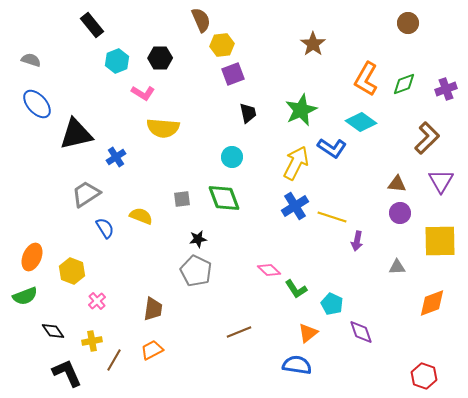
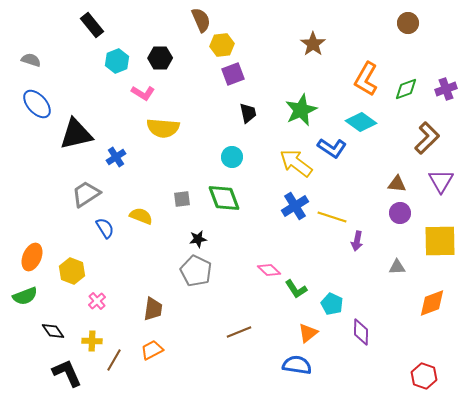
green diamond at (404, 84): moved 2 px right, 5 px down
yellow arrow at (296, 163): rotated 80 degrees counterclockwise
purple diamond at (361, 332): rotated 20 degrees clockwise
yellow cross at (92, 341): rotated 12 degrees clockwise
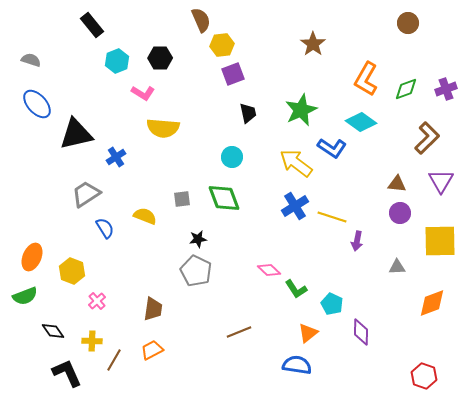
yellow semicircle at (141, 216): moved 4 px right
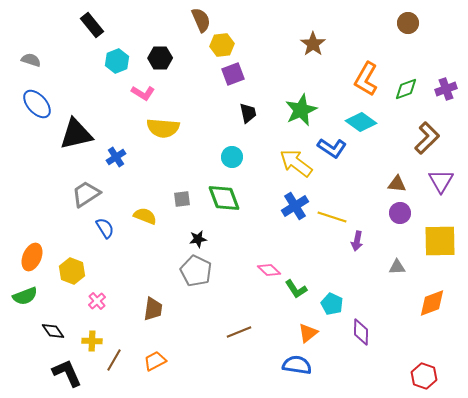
orange trapezoid at (152, 350): moved 3 px right, 11 px down
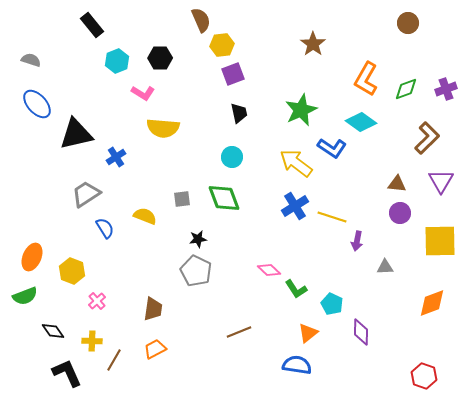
black trapezoid at (248, 113): moved 9 px left
gray triangle at (397, 267): moved 12 px left
orange trapezoid at (155, 361): moved 12 px up
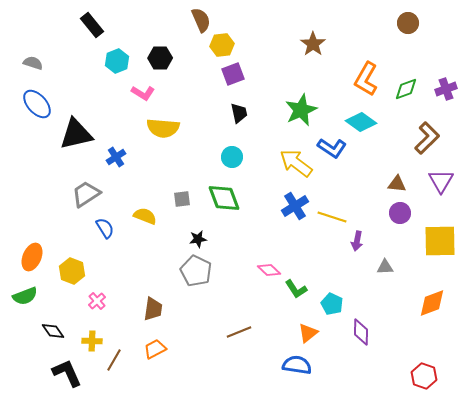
gray semicircle at (31, 60): moved 2 px right, 3 px down
